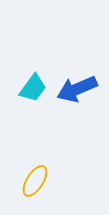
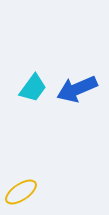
yellow ellipse: moved 14 px left, 11 px down; rotated 24 degrees clockwise
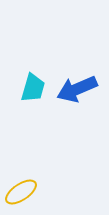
cyan trapezoid: rotated 20 degrees counterclockwise
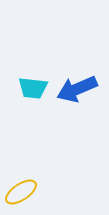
cyan trapezoid: rotated 80 degrees clockwise
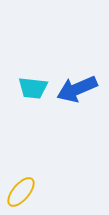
yellow ellipse: rotated 16 degrees counterclockwise
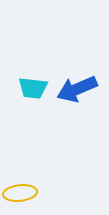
yellow ellipse: moved 1 px left, 1 px down; rotated 44 degrees clockwise
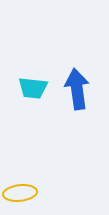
blue arrow: rotated 105 degrees clockwise
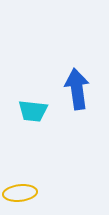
cyan trapezoid: moved 23 px down
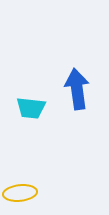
cyan trapezoid: moved 2 px left, 3 px up
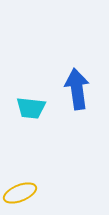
yellow ellipse: rotated 16 degrees counterclockwise
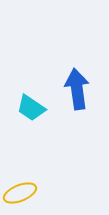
cyan trapezoid: rotated 28 degrees clockwise
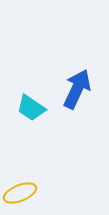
blue arrow: rotated 33 degrees clockwise
